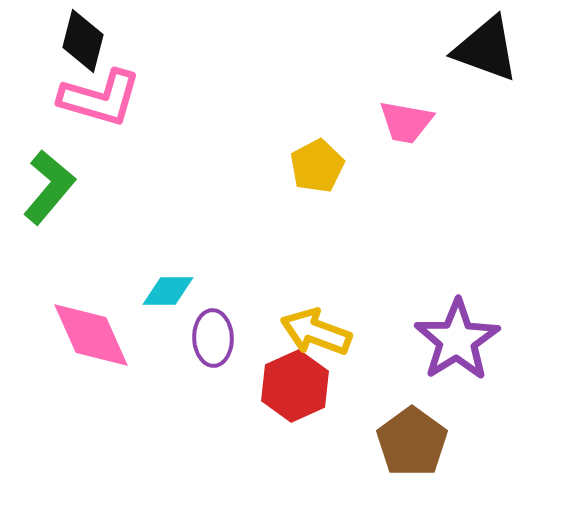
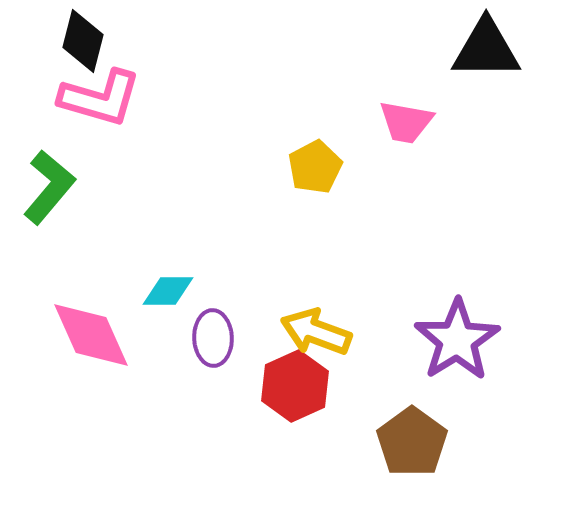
black triangle: rotated 20 degrees counterclockwise
yellow pentagon: moved 2 px left, 1 px down
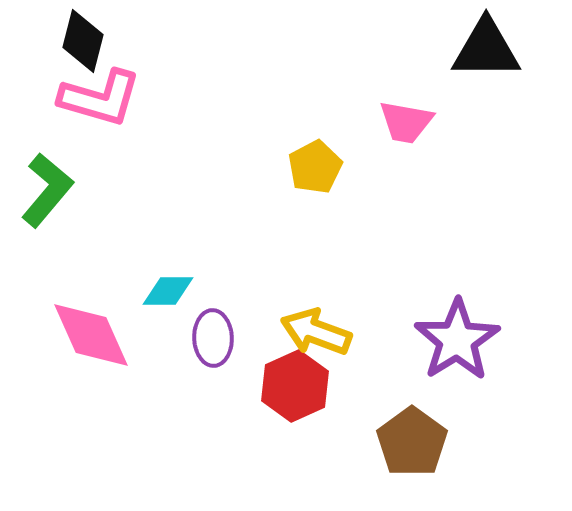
green L-shape: moved 2 px left, 3 px down
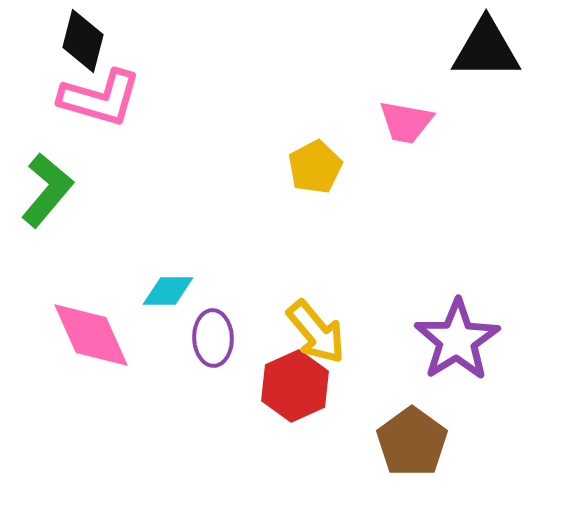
yellow arrow: rotated 150 degrees counterclockwise
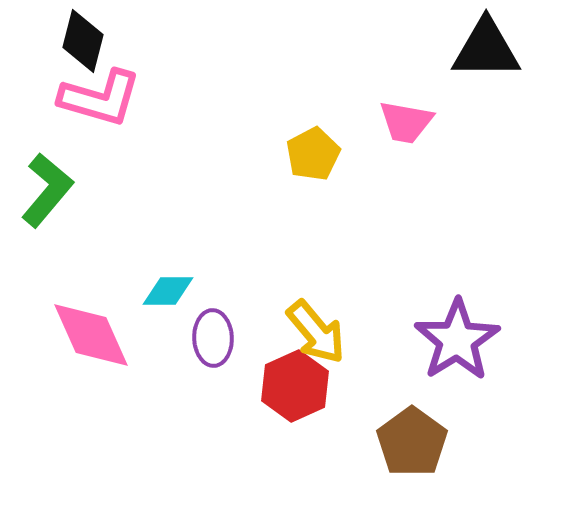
yellow pentagon: moved 2 px left, 13 px up
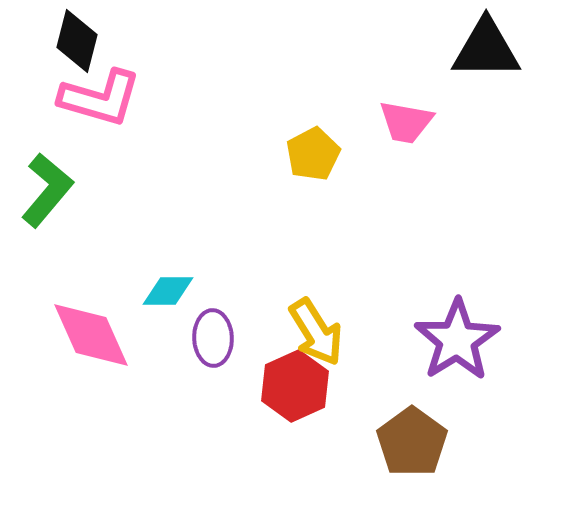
black diamond: moved 6 px left
yellow arrow: rotated 8 degrees clockwise
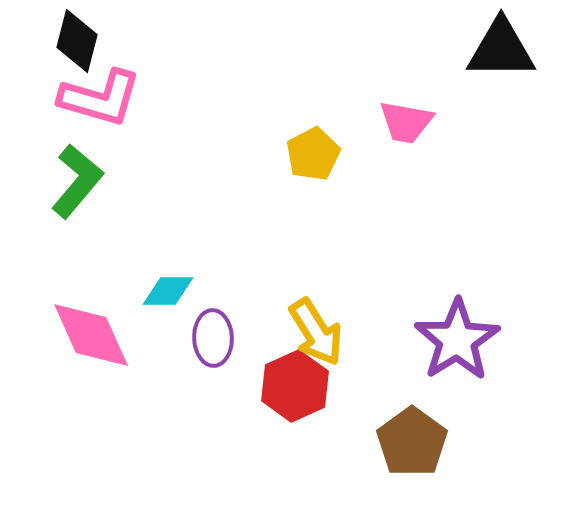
black triangle: moved 15 px right
green L-shape: moved 30 px right, 9 px up
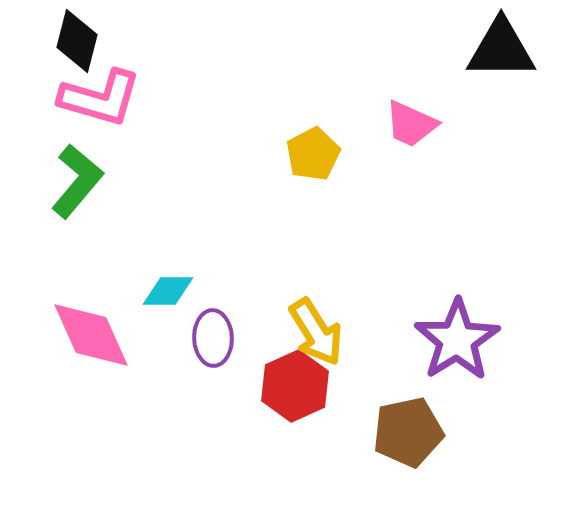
pink trapezoid: moved 5 px right, 2 px down; rotated 14 degrees clockwise
brown pentagon: moved 4 px left, 10 px up; rotated 24 degrees clockwise
